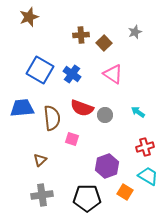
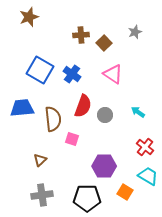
red semicircle: moved 1 px right, 2 px up; rotated 90 degrees counterclockwise
brown semicircle: moved 1 px right, 1 px down
red cross: rotated 36 degrees counterclockwise
purple hexagon: moved 3 px left; rotated 20 degrees clockwise
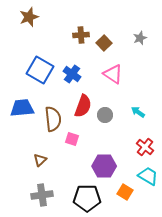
gray star: moved 5 px right, 6 px down
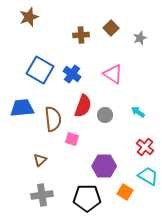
brown square: moved 7 px right, 15 px up
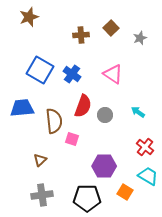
brown semicircle: moved 1 px right, 2 px down
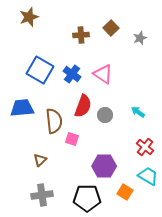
pink triangle: moved 10 px left
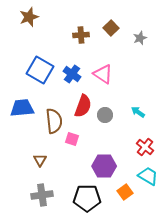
brown triangle: rotated 16 degrees counterclockwise
orange square: rotated 21 degrees clockwise
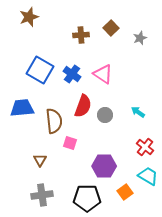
pink square: moved 2 px left, 4 px down
